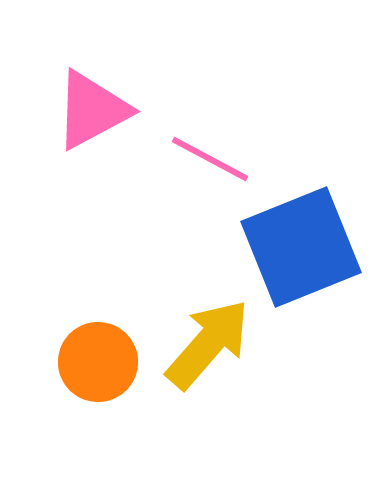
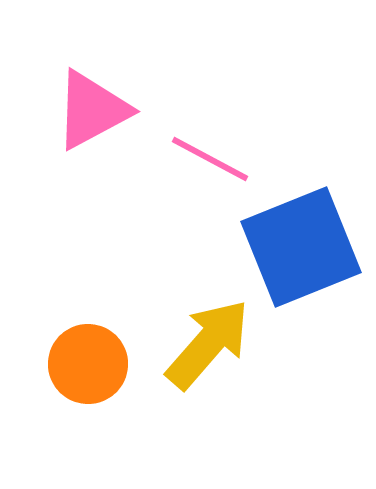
orange circle: moved 10 px left, 2 px down
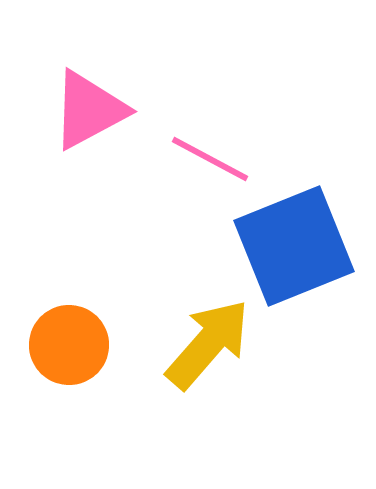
pink triangle: moved 3 px left
blue square: moved 7 px left, 1 px up
orange circle: moved 19 px left, 19 px up
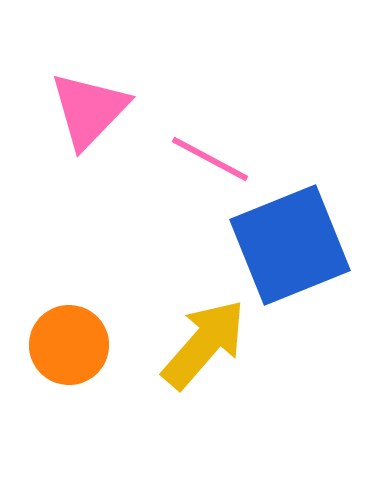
pink triangle: rotated 18 degrees counterclockwise
blue square: moved 4 px left, 1 px up
yellow arrow: moved 4 px left
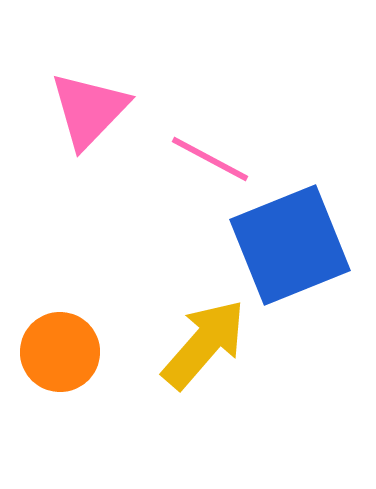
orange circle: moved 9 px left, 7 px down
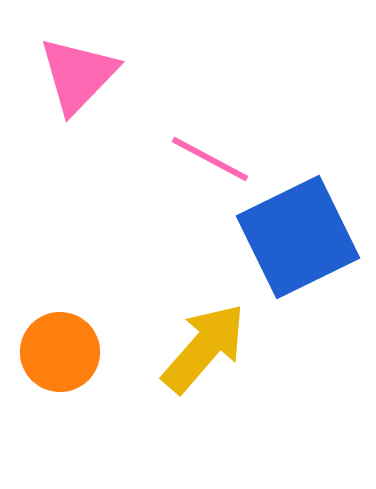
pink triangle: moved 11 px left, 35 px up
blue square: moved 8 px right, 8 px up; rotated 4 degrees counterclockwise
yellow arrow: moved 4 px down
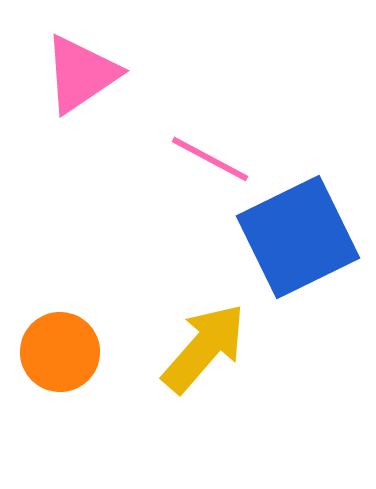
pink triangle: moved 3 px right, 1 px up; rotated 12 degrees clockwise
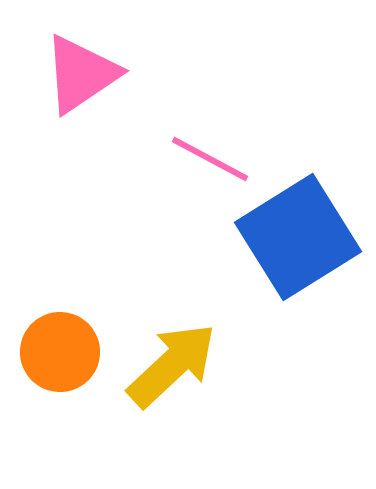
blue square: rotated 6 degrees counterclockwise
yellow arrow: moved 32 px left, 17 px down; rotated 6 degrees clockwise
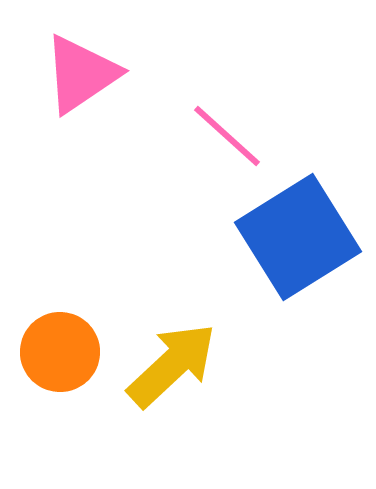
pink line: moved 17 px right, 23 px up; rotated 14 degrees clockwise
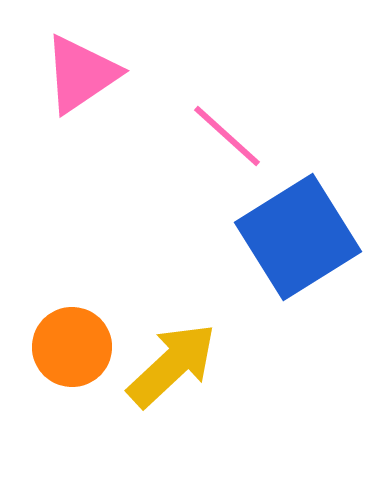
orange circle: moved 12 px right, 5 px up
